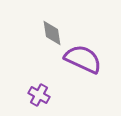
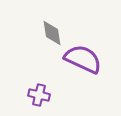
purple cross: rotated 15 degrees counterclockwise
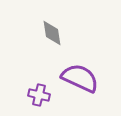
purple semicircle: moved 3 px left, 19 px down
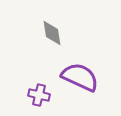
purple semicircle: moved 1 px up
